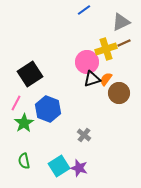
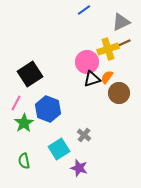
yellow cross: moved 2 px right
orange semicircle: moved 1 px right, 2 px up
cyan square: moved 17 px up
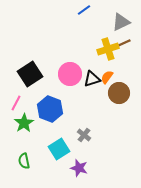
pink circle: moved 17 px left, 12 px down
blue hexagon: moved 2 px right
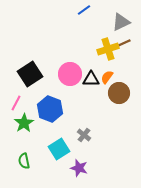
black triangle: moved 1 px left; rotated 18 degrees clockwise
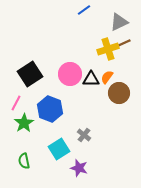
gray triangle: moved 2 px left
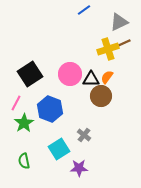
brown circle: moved 18 px left, 3 px down
purple star: rotated 18 degrees counterclockwise
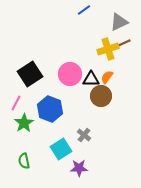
cyan square: moved 2 px right
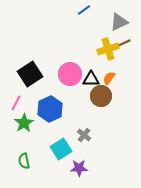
orange semicircle: moved 2 px right, 1 px down
blue hexagon: rotated 15 degrees clockwise
